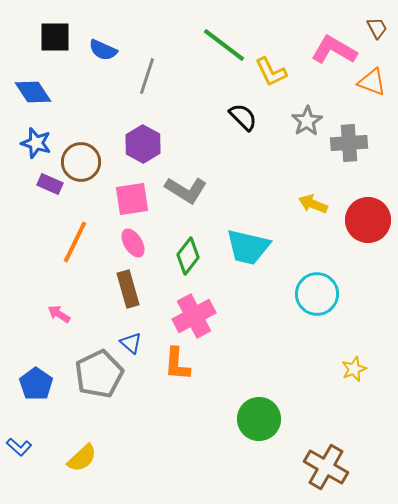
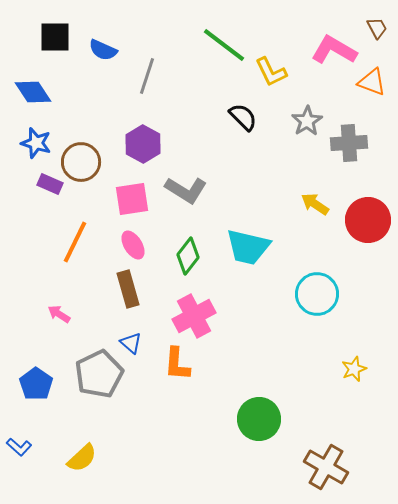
yellow arrow: moved 2 px right; rotated 12 degrees clockwise
pink ellipse: moved 2 px down
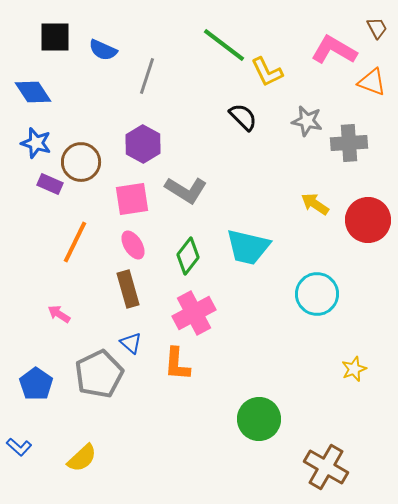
yellow L-shape: moved 4 px left
gray star: rotated 28 degrees counterclockwise
pink cross: moved 3 px up
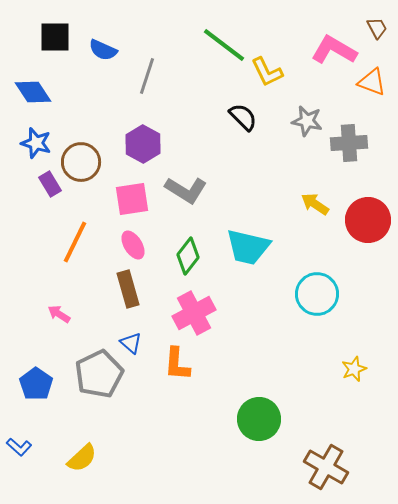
purple rectangle: rotated 35 degrees clockwise
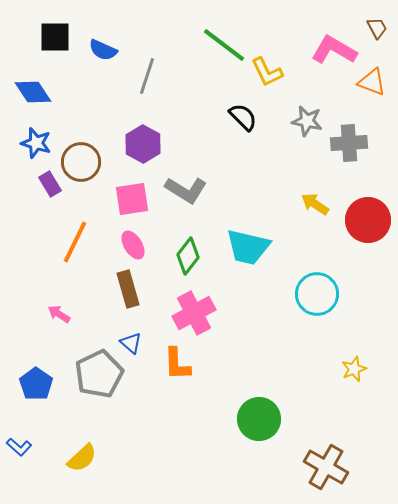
orange L-shape: rotated 6 degrees counterclockwise
